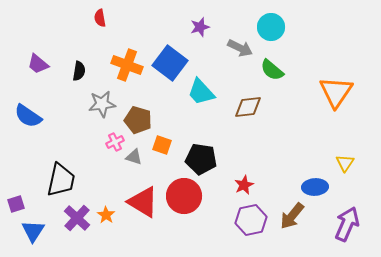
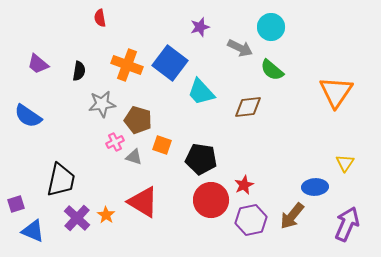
red circle: moved 27 px right, 4 px down
blue triangle: rotated 40 degrees counterclockwise
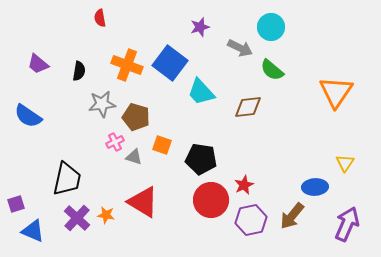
brown pentagon: moved 2 px left, 3 px up
black trapezoid: moved 6 px right, 1 px up
orange star: rotated 24 degrees counterclockwise
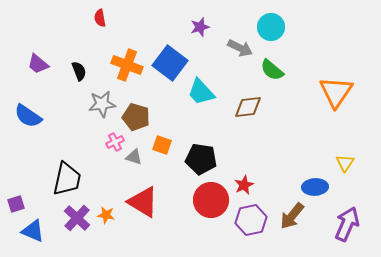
black semicircle: rotated 30 degrees counterclockwise
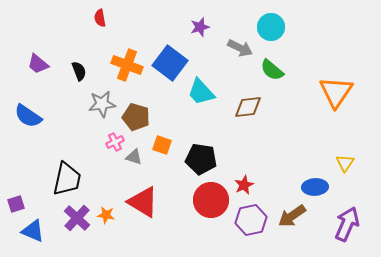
brown arrow: rotated 16 degrees clockwise
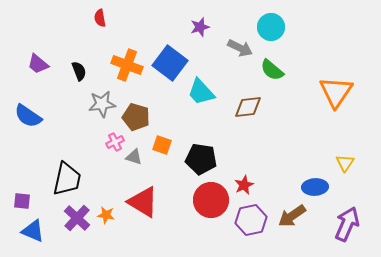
purple square: moved 6 px right, 3 px up; rotated 24 degrees clockwise
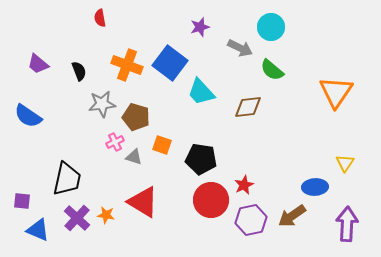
purple arrow: rotated 20 degrees counterclockwise
blue triangle: moved 5 px right, 1 px up
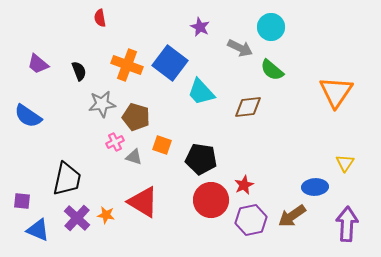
purple star: rotated 30 degrees counterclockwise
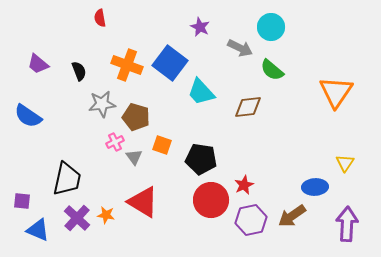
gray triangle: rotated 36 degrees clockwise
